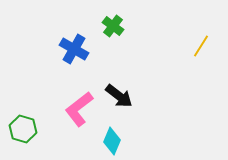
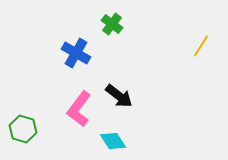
green cross: moved 1 px left, 2 px up
blue cross: moved 2 px right, 4 px down
pink L-shape: rotated 15 degrees counterclockwise
cyan diamond: moved 1 px right; rotated 56 degrees counterclockwise
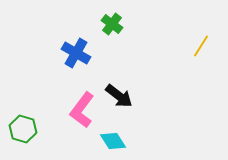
pink L-shape: moved 3 px right, 1 px down
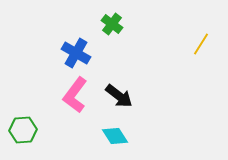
yellow line: moved 2 px up
pink L-shape: moved 7 px left, 15 px up
green hexagon: moved 1 px down; rotated 20 degrees counterclockwise
cyan diamond: moved 2 px right, 5 px up
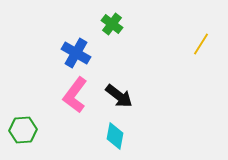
cyan diamond: rotated 44 degrees clockwise
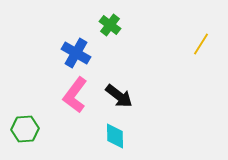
green cross: moved 2 px left, 1 px down
green hexagon: moved 2 px right, 1 px up
cyan diamond: rotated 12 degrees counterclockwise
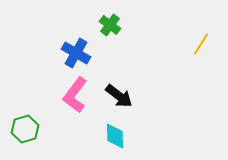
green hexagon: rotated 12 degrees counterclockwise
